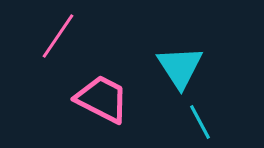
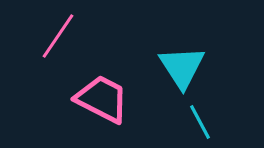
cyan triangle: moved 2 px right
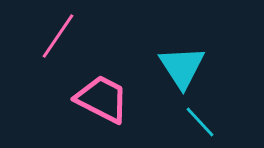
cyan line: rotated 15 degrees counterclockwise
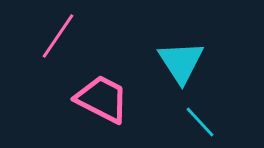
cyan triangle: moved 1 px left, 5 px up
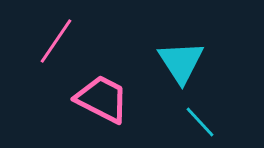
pink line: moved 2 px left, 5 px down
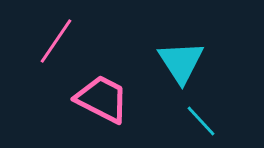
cyan line: moved 1 px right, 1 px up
